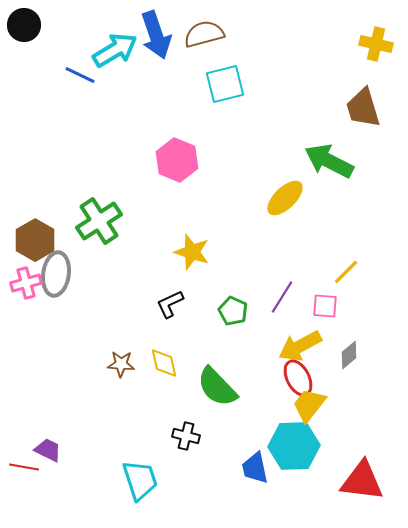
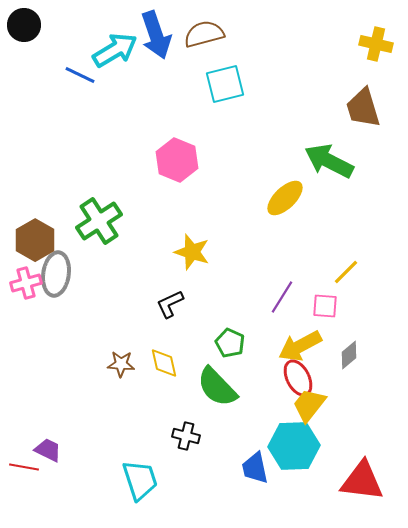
green pentagon: moved 3 px left, 32 px down
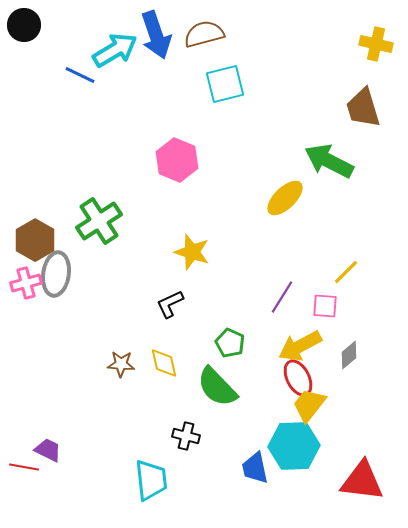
cyan trapezoid: moved 11 px right; rotated 12 degrees clockwise
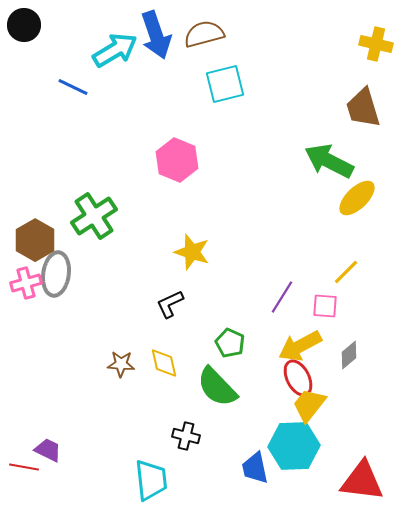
blue line: moved 7 px left, 12 px down
yellow ellipse: moved 72 px right
green cross: moved 5 px left, 5 px up
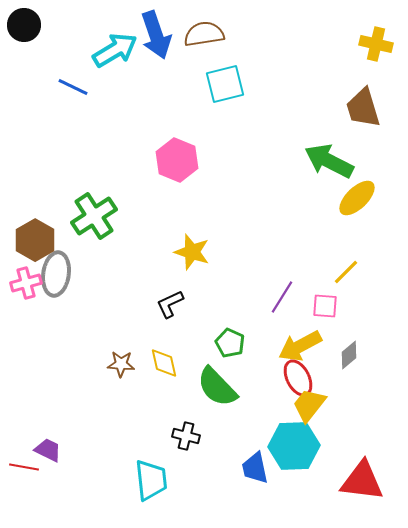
brown semicircle: rotated 6 degrees clockwise
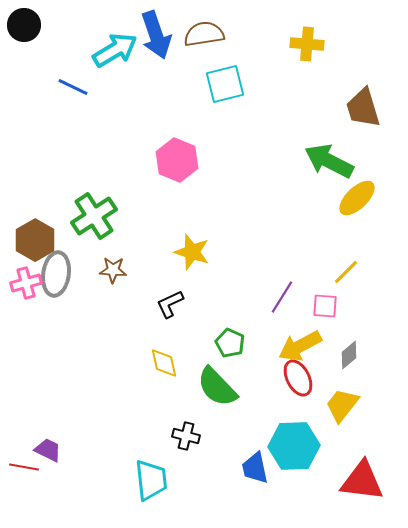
yellow cross: moved 69 px left; rotated 8 degrees counterclockwise
brown star: moved 8 px left, 94 px up
yellow trapezoid: moved 33 px right
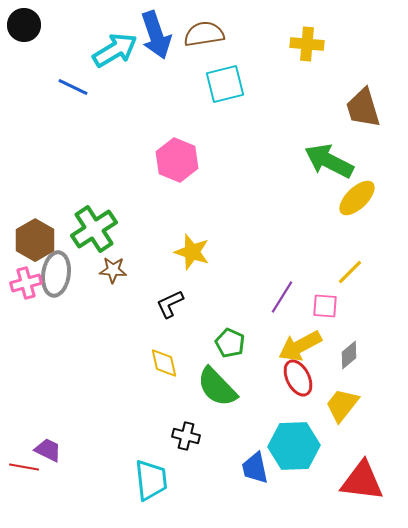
green cross: moved 13 px down
yellow line: moved 4 px right
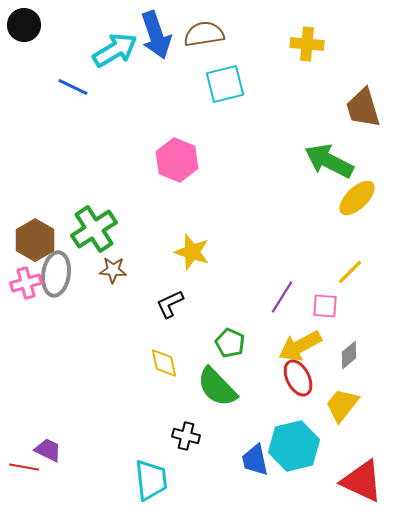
cyan hexagon: rotated 12 degrees counterclockwise
blue trapezoid: moved 8 px up
red triangle: rotated 18 degrees clockwise
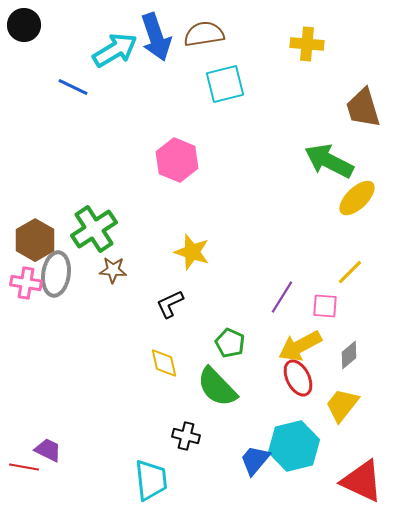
blue arrow: moved 2 px down
pink cross: rotated 24 degrees clockwise
blue trapezoid: rotated 52 degrees clockwise
